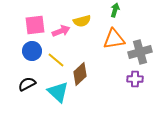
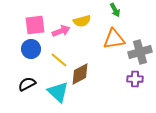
green arrow: rotated 136 degrees clockwise
blue circle: moved 1 px left, 2 px up
yellow line: moved 3 px right
brown diamond: rotated 15 degrees clockwise
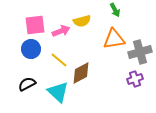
brown diamond: moved 1 px right, 1 px up
purple cross: rotated 21 degrees counterclockwise
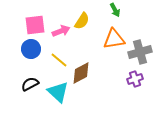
yellow semicircle: rotated 42 degrees counterclockwise
black semicircle: moved 3 px right
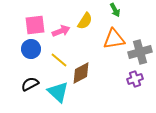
yellow semicircle: moved 3 px right
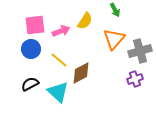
orange triangle: rotated 40 degrees counterclockwise
gray cross: moved 1 px up
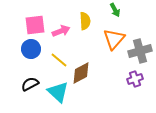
yellow semicircle: rotated 36 degrees counterclockwise
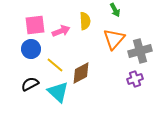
yellow line: moved 4 px left, 5 px down
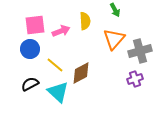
blue circle: moved 1 px left
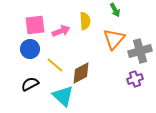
cyan triangle: moved 5 px right, 4 px down
